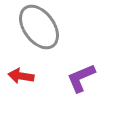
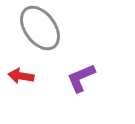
gray ellipse: moved 1 px right, 1 px down
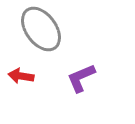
gray ellipse: moved 1 px right, 1 px down
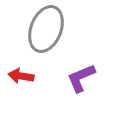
gray ellipse: moved 5 px right; rotated 57 degrees clockwise
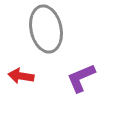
gray ellipse: rotated 33 degrees counterclockwise
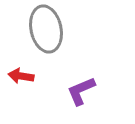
purple L-shape: moved 13 px down
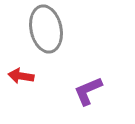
purple L-shape: moved 7 px right
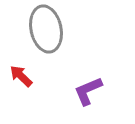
red arrow: rotated 35 degrees clockwise
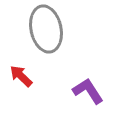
purple L-shape: rotated 80 degrees clockwise
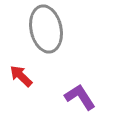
purple L-shape: moved 8 px left, 6 px down
